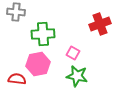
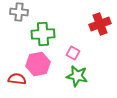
gray cross: moved 3 px right
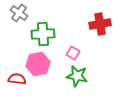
gray cross: moved 1 px down; rotated 30 degrees clockwise
red cross: rotated 10 degrees clockwise
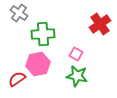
red cross: rotated 25 degrees counterclockwise
pink square: moved 3 px right, 1 px down
red semicircle: rotated 42 degrees counterclockwise
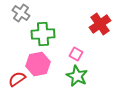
gray cross: moved 2 px right
green star: rotated 15 degrees clockwise
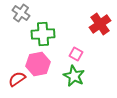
green star: moved 3 px left
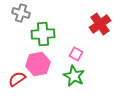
gray cross: rotated 18 degrees counterclockwise
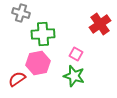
pink hexagon: moved 1 px up
green star: rotated 10 degrees counterclockwise
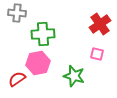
gray cross: moved 4 px left; rotated 12 degrees counterclockwise
pink square: moved 21 px right; rotated 16 degrees counterclockwise
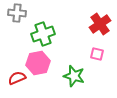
green cross: rotated 15 degrees counterclockwise
red semicircle: moved 1 px up; rotated 12 degrees clockwise
